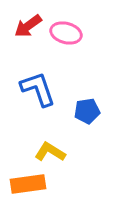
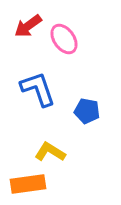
pink ellipse: moved 2 px left, 6 px down; rotated 40 degrees clockwise
blue pentagon: rotated 20 degrees clockwise
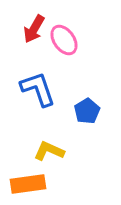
red arrow: moved 6 px right, 3 px down; rotated 24 degrees counterclockwise
pink ellipse: moved 1 px down
blue pentagon: rotated 30 degrees clockwise
yellow L-shape: moved 1 px left, 1 px up; rotated 8 degrees counterclockwise
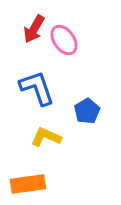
blue L-shape: moved 1 px left, 1 px up
yellow L-shape: moved 3 px left, 14 px up
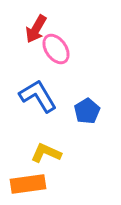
red arrow: moved 2 px right
pink ellipse: moved 8 px left, 9 px down
blue L-shape: moved 1 px right, 8 px down; rotated 12 degrees counterclockwise
yellow L-shape: moved 16 px down
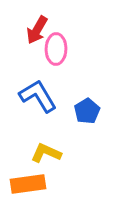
red arrow: moved 1 px right, 1 px down
pink ellipse: rotated 36 degrees clockwise
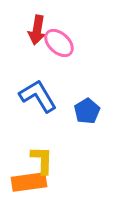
red arrow: rotated 20 degrees counterclockwise
pink ellipse: moved 3 px right, 6 px up; rotated 48 degrees counterclockwise
yellow L-shape: moved 4 px left, 7 px down; rotated 68 degrees clockwise
orange rectangle: moved 1 px right, 2 px up
